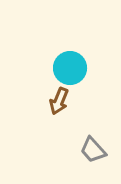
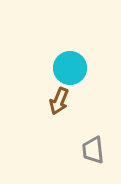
gray trapezoid: rotated 36 degrees clockwise
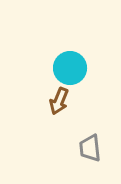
gray trapezoid: moved 3 px left, 2 px up
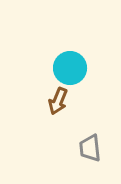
brown arrow: moved 1 px left
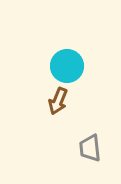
cyan circle: moved 3 px left, 2 px up
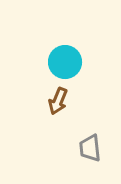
cyan circle: moved 2 px left, 4 px up
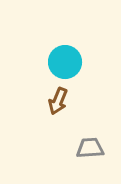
gray trapezoid: rotated 92 degrees clockwise
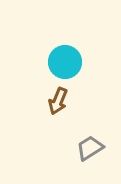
gray trapezoid: rotated 28 degrees counterclockwise
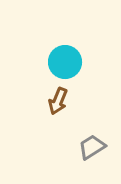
gray trapezoid: moved 2 px right, 1 px up
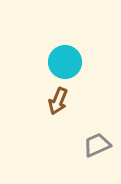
gray trapezoid: moved 5 px right, 2 px up; rotated 8 degrees clockwise
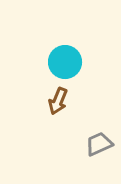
gray trapezoid: moved 2 px right, 1 px up
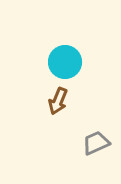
gray trapezoid: moved 3 px left, 1 px up
